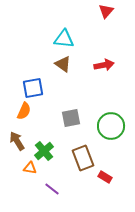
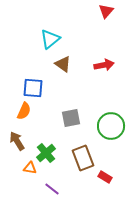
cyan triangle: moved 14 px left; rotated 45 degrees counterclockwise
blue square: rotated 15 degrees clockwise
green cross: moved 2 px right, 2 px down
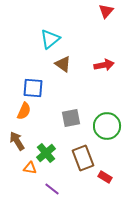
green circle: moved 4 px left
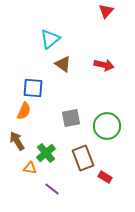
red arrow: rotated 24 degrees clockwise
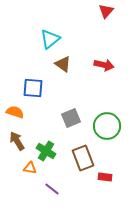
orange semicircle: moved 9 px left, 1 px down; rotated 96 degrees counterclockwise
gray square: rotated 12 degrees counterclockwise
green cross: moved 2 px up; rotated 18 degrees counterclockwise
red rectangle: rotated 24 degrees counterclockwise
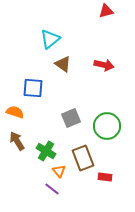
red triangle: rotated 35 degrees clockwise
orange triangle: moved 29 px right, 3 px down; rotated 40 degrees clockwise
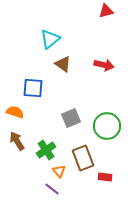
green cross: moved 1 px up; rotated 24 degrees clockwise
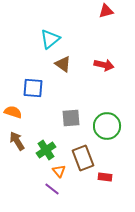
orange semicircle: moved 2 px left
gray square: rotated 18 degrees clockwise
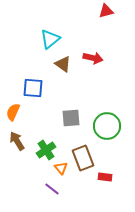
red arrow: moved 11 px left, 7 px up
orange semicircle: rotated 84 degrees counterclockwise
orange triangle: moved 2 px right, 3 px up
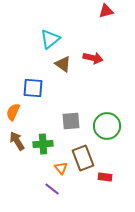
gray square: moved 3 px down
green cross: moved 3 px left, 6 px up; rotated 30 degrees clockwise
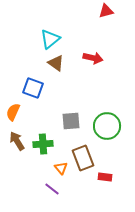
brown triangle: moved 7 px left, 1 px up
blue square: rotated 15 degrees clockwise
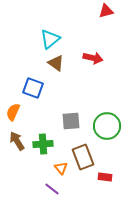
brown rectangle: moved 1 px up
